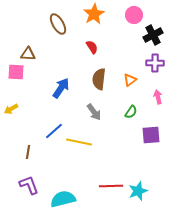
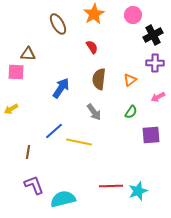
pink circle: moved 1 px left
pink arrow: rotated 104 degrees counterclockwise
purple L-shape: moved 5 px right
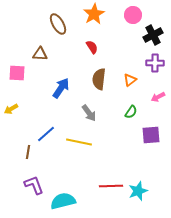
brown triangle: moved 12 px right
pink square: moved 1 px right, 1 px down
gray arrow: moved 5 px left, 1 px down
blue line: moved 8 px left, 3 px down
cyan semicircle: moved 2 px down
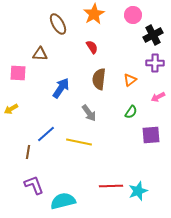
pink square: moved 1 px right
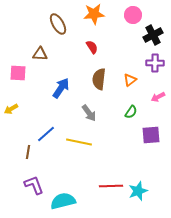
orange star: rotated 25 degrees clockwise
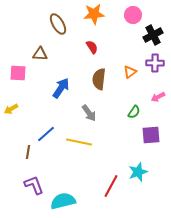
orange triangle: moved 8 px up
green semicircle: moved 3 px right
red line: rotated 60 degrees counterclockwise
cyan star: moved 19 px up
